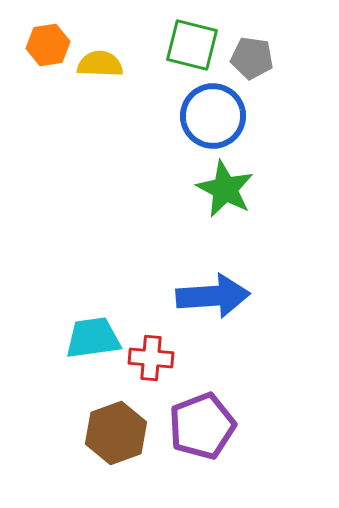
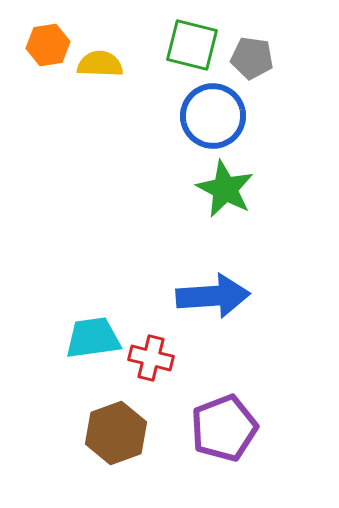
red cross: rotated 9 degrees clockwise
purple pentagon: moved 22 px right, 2 px down
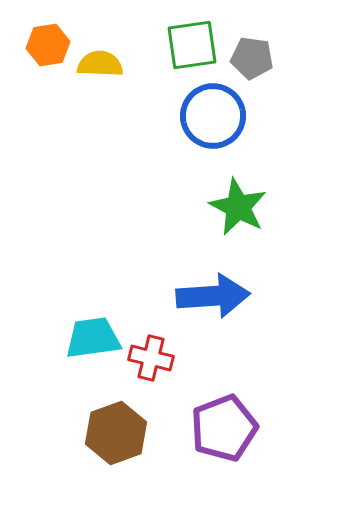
green square: rotated 22 degrees counterclockwise
green star: moved 13 px right, 18 px down
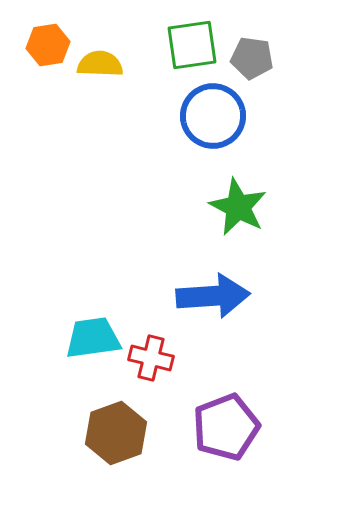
purple pentagon: moved 2 px right, 1 px up
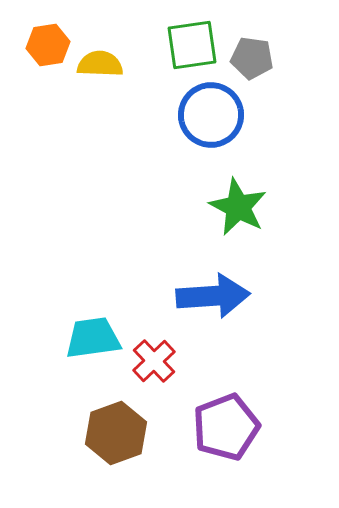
blue circle: moved 2 px left, 1 px up
red cross: moved 3 px right, 3 px down; rotated 33 degrees clockwise
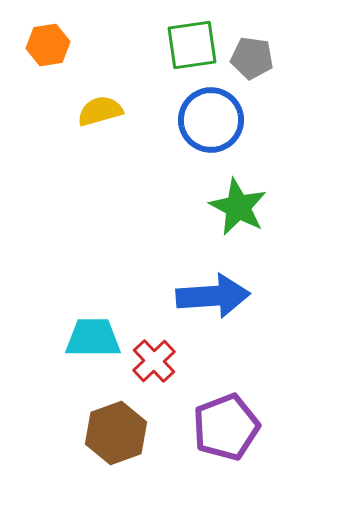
yellow semicircle: moved 47 px down; rotated 18 degrees counterclockwise
blue circle: moved 5 px down
cyan trapezoid: rotated 8 degrees clockwise
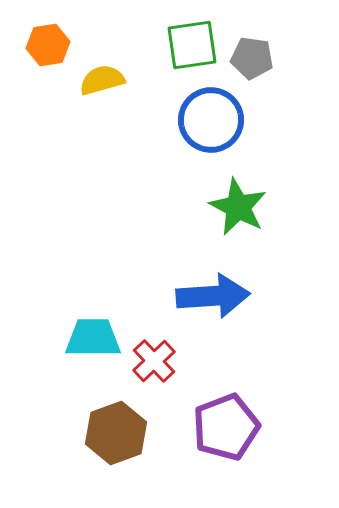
yellow semicircle: moved 2 px right, 31 px up
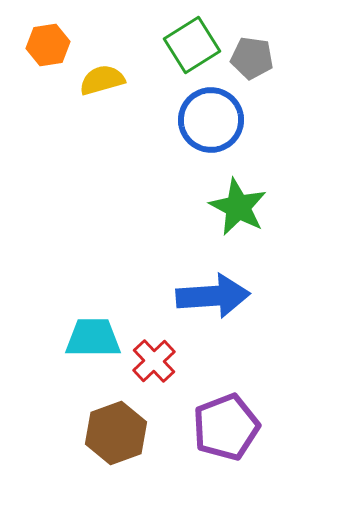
green square: rotated 24 degrees counterclockwise
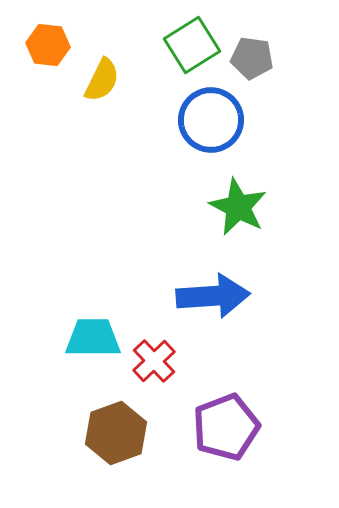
orange hexagon: rotated 15 degrees clockwise
yellow semicircle: rotated 132 degrees clockwise
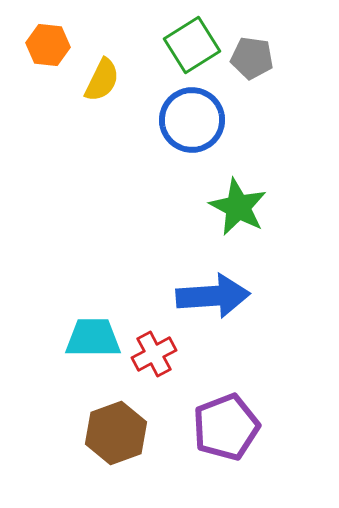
blue circle: moved 19 px left
red cross: moved 7 px up; rotated 15 degrees clockwise
